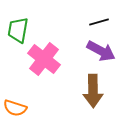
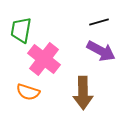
green trapezoid: moved 3 px right
brown arrow: moved 10 px left, 2 px down
orange semicircle: moved 13 px right, 16 px up
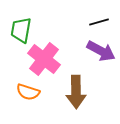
brown arrow: moved 7 px left, 1 px up
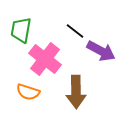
black line: moved 24 px left, 9 px down; rotated 54 degrees clockwise
pink cross: moved 1 px right
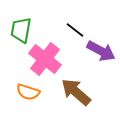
black line: moved 1 px up
brown arrow: rotated 132 degrees clockwise
